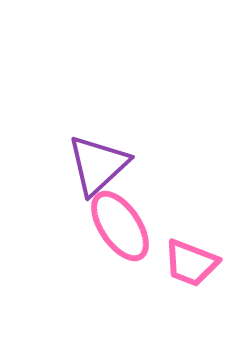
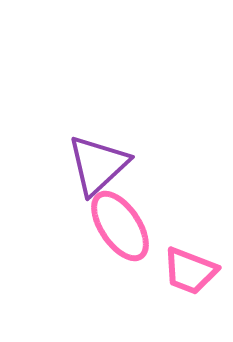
pink trapezoid: moved 1 px left, 8 px down
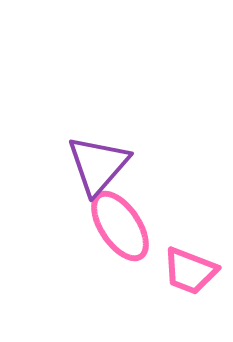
purple triangle: rotated 6 degrees counterclockwise
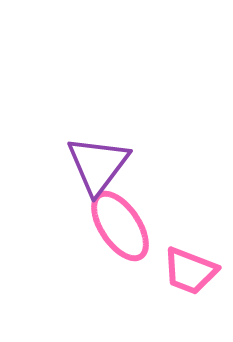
purple triangle: rotated 4 degrees counterclockwise
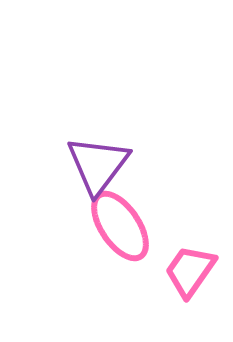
pink trapezoid: rotated 104 degrees clockwise
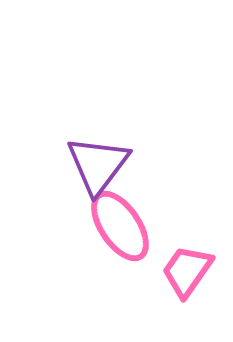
pink trapezoid: moved 3 px left
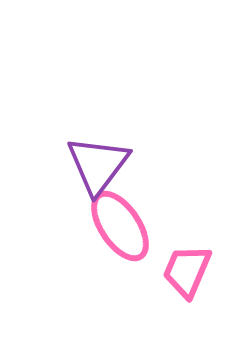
pink trapezoid: rotated 12 degrees counterclockwise
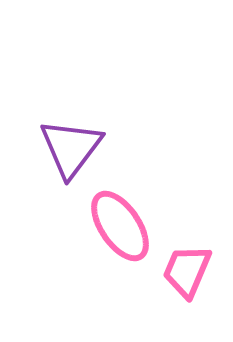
purple triangle: moved 27 px left, 17 px up
